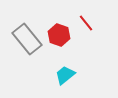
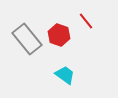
red line: moved 2 px up
cyan trapezoid: rotated 75 degrees clockwise
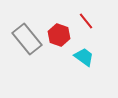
cyan trapezoid: moved 19 px right, 18 px up
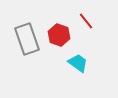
gray rectangle: rotated 20 degrees clockwise
cyan trapezoid: moved 6 px left, 6 px down
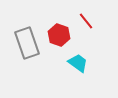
gray rectangle: moved 4 px down
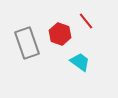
red hexagon: moved 1 px right, 1 px up
cyan trapezoid: moved 2 px right, 1 px up
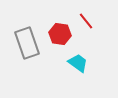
red hexagon: rotated 10 degrees counterclockwise
cyan trapezoid: moved 2 px left, 1 px down
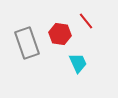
cyan trapezoid: rotated 30 degrees clockwise
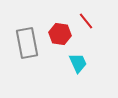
gray rectangle: rotated 8 degrees clockwise
